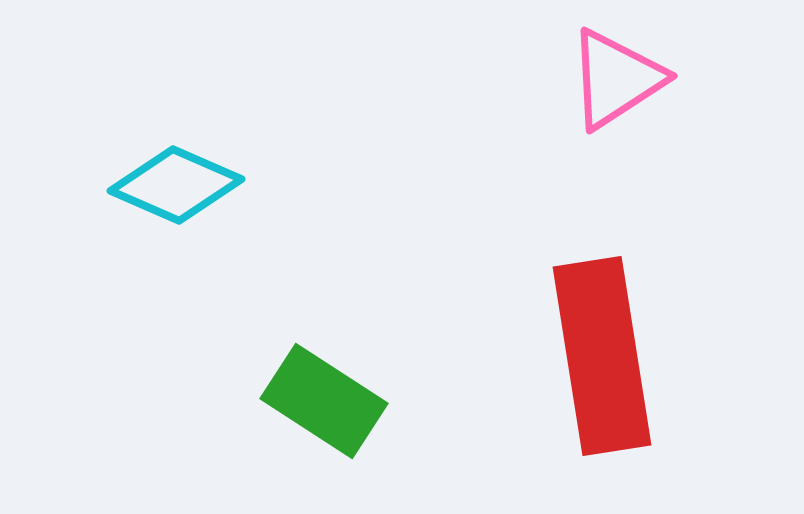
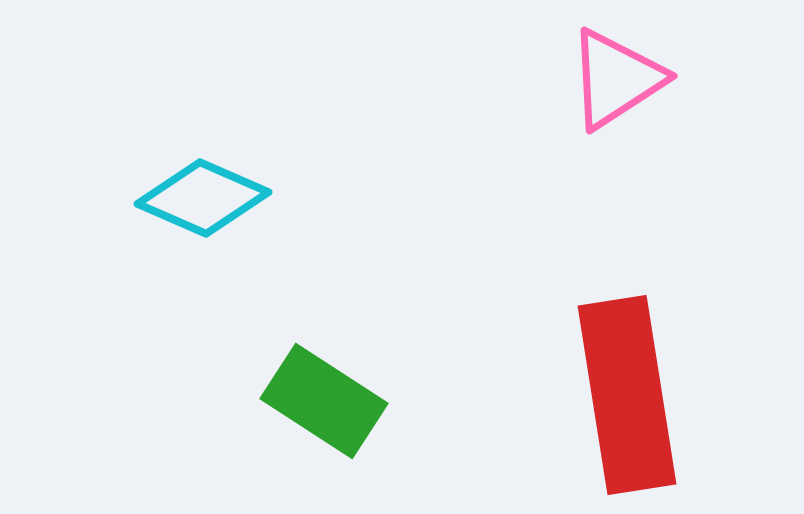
cyan diamond: moved 27 px right, 13 px down
red rectangle: moved 25 px right, 39 px down
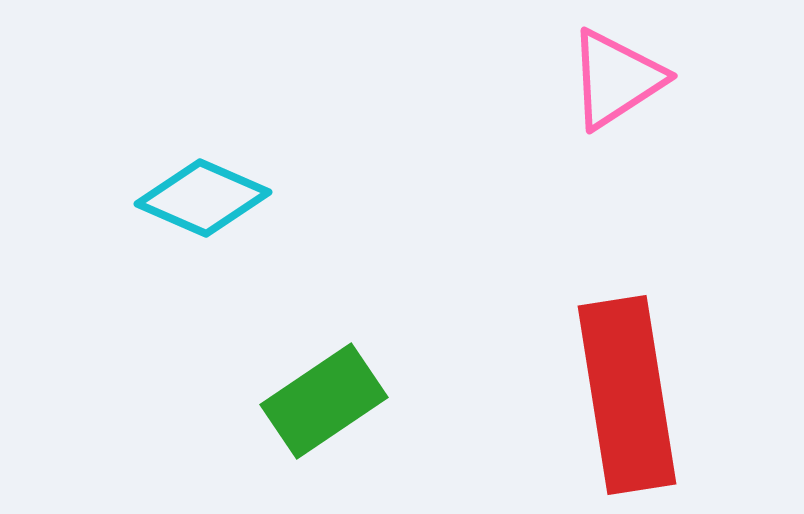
green rectangle: rotated 67 degrees counterclockwise
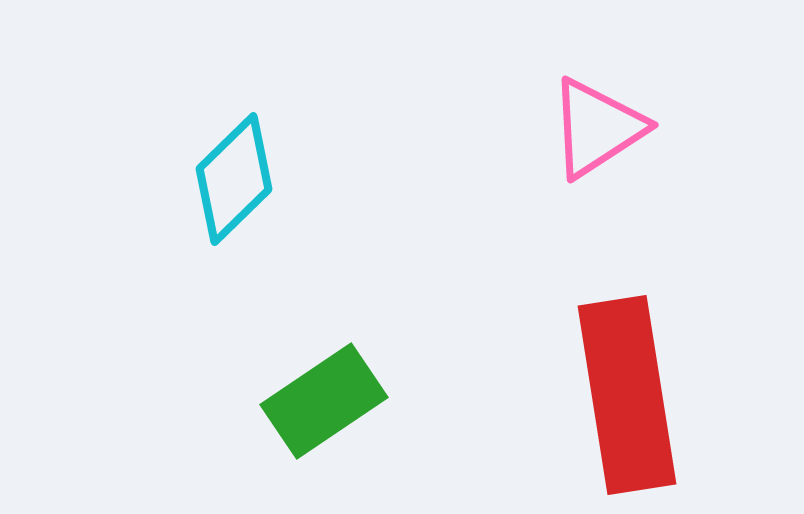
pink triangle: moved 19 px left, 49 px down
cyan diamond: moved 31 px right, 19 px up; rotated 68 degrees counterclockwise
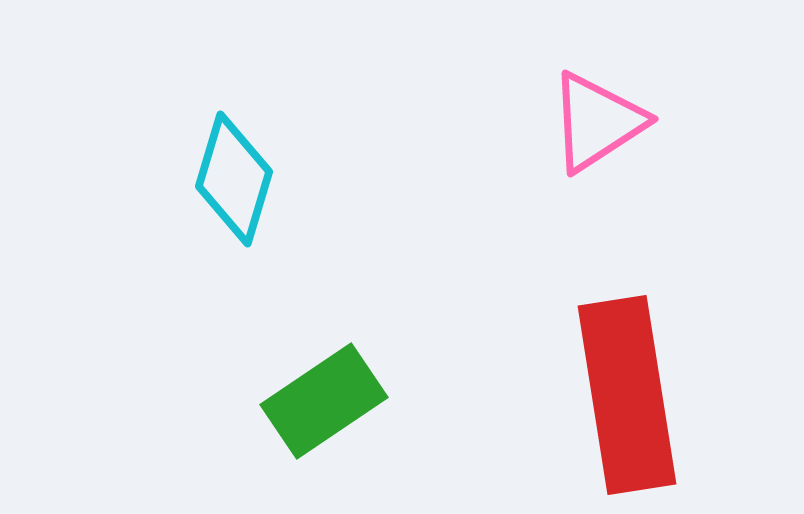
pink triangle: moved 6 px up
cyan diamond: rotated 29 degrees counterclockwise
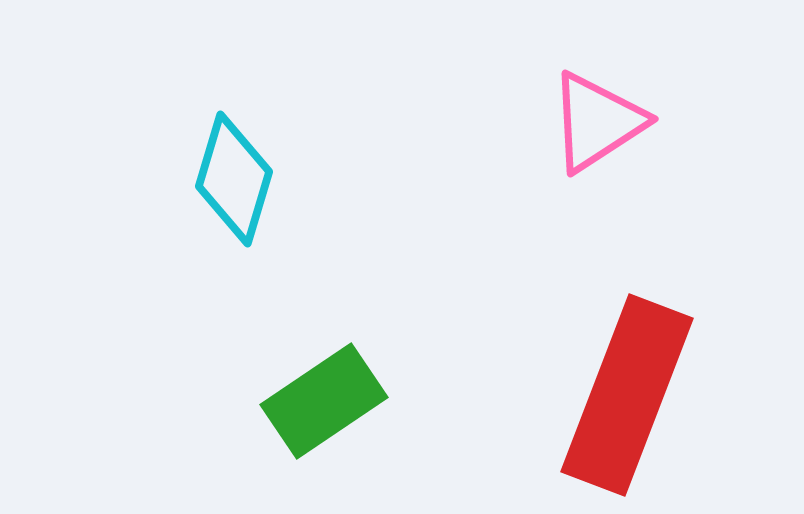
red rectangle: rotated 30 degrees clockwise
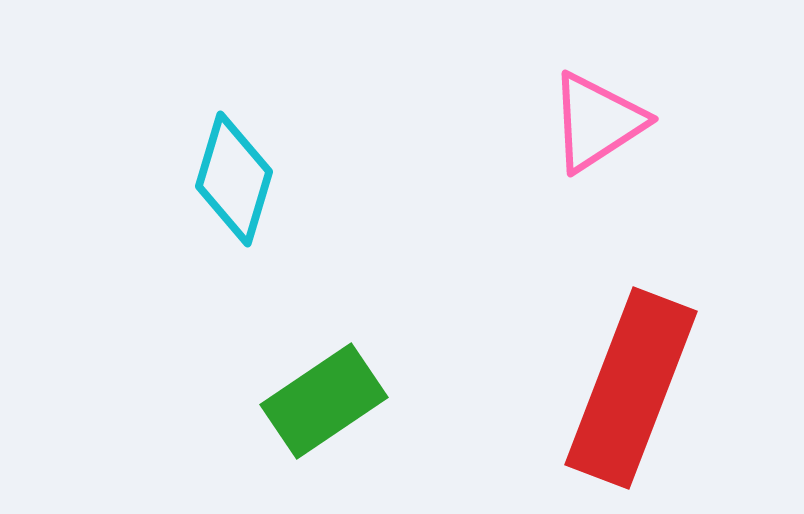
red rectangle: moved 4 px right, 7 px up
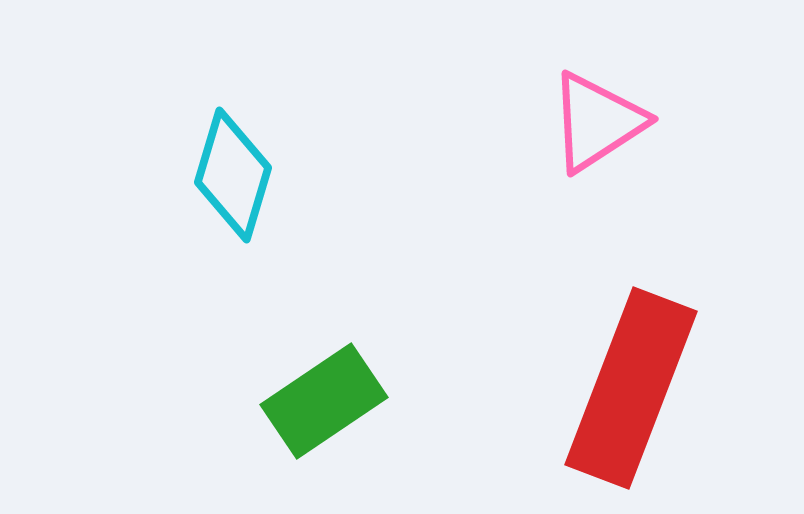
cyan diamond: moved 1 px left, 4 px up
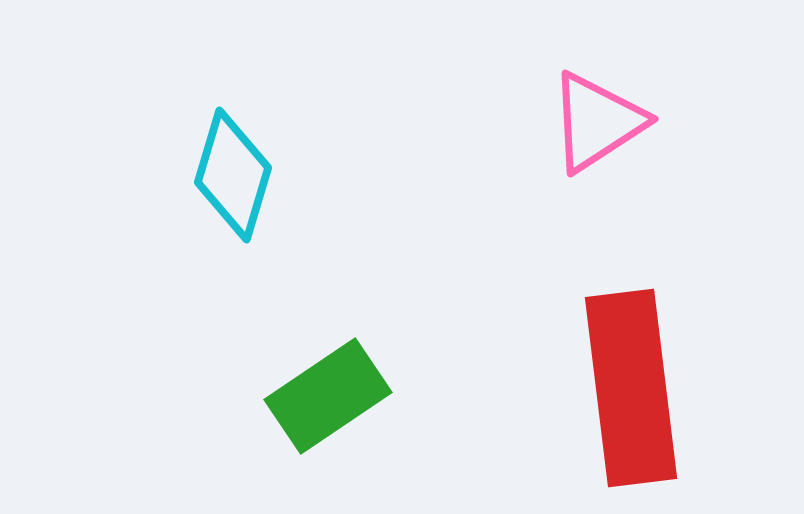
red rectangle: rotated 28 degrees counterclockwise
green rectangle: moved 4 px right, 5 px up
